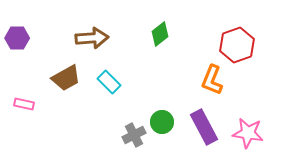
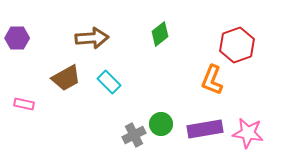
green circle: moved 1 px left, 2 px down
purple rectangle: moved 1 px right, 2 px down; rotated 72 degrees counterclockwise
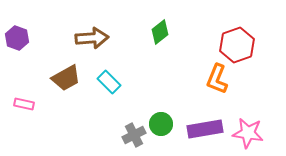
green diamond: moved 2 px up
purple hexagon: rotated 20 degrees clockwise
orange L-shape: moved 5 px right, 1 px up
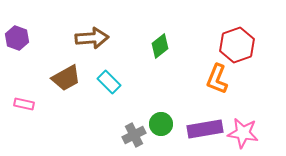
green diamond: moved 14 px down
pink star: moved 5 px left
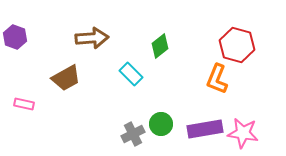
purple hexagon: moved 2 px left, 1 px up
red hexagon: rotated 24 degrees counterclockwise
cyan rectangle: moved 22 px right, 8 px up
gray cross: moved 1 px left, 1 px up
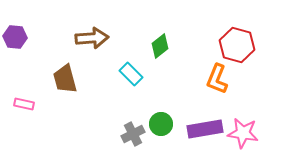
purple hexagon: rotated 15 degrees counterclockwise
brown trapezoid: moved 1 px left, 1 px down; rotated 104 degrees clockwise
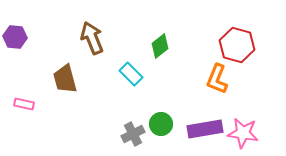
brown arrow: rotated 108 degrees counterclockwise
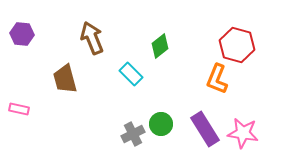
purple hexagon: moved 7 px right, 3 px up
pink rectangle: moved 5 px left, 5 px down
purple rectangle: rotated 68 degrees clockwise
